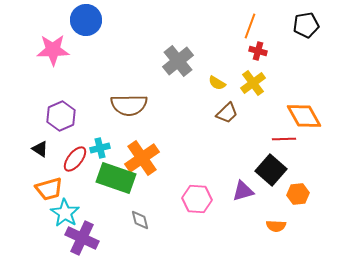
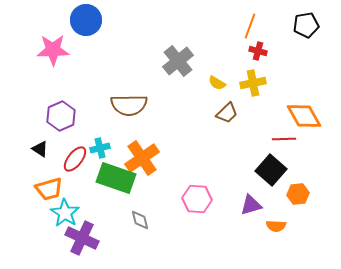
yellow cross: rotated 25 degrees clockwise
purple triangle: moved 8 px right, 14 px down
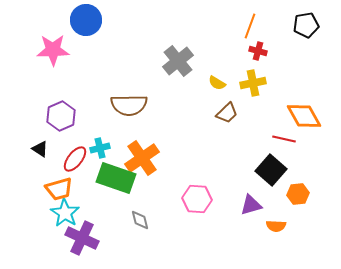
red line: rotated 15 degrees clockwise
orange trapezoid: moved 10 px right
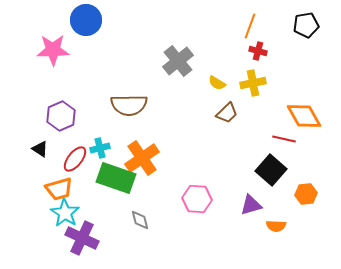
orange hexagon: moved 8 px right
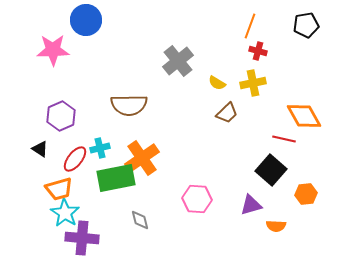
green rectangle: rotated 30 degrees counterclockwise
purple cross: rotated 20 degrees counterclockwise
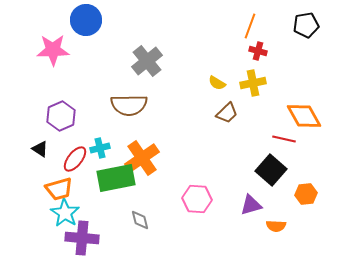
gray cross: moved 31 px left
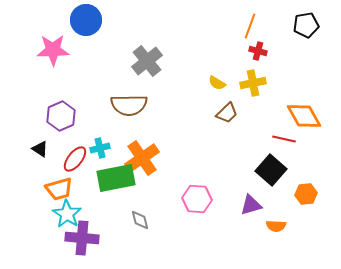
cyan star: moved 2 px right, 1 px down
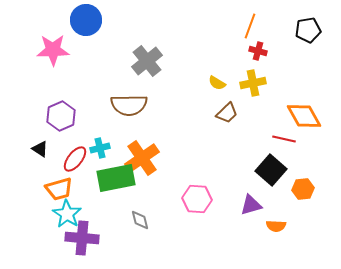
black pentagon: moved 2 px right, 5 px down
orange hexagon: moved 3 px left, 5 px up
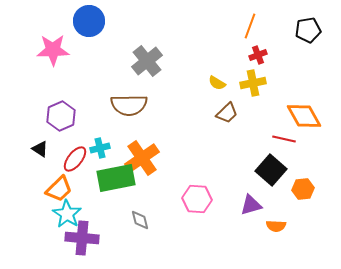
blue circle: moved 3 px right, 1 px down
red cross: moved 4 px down; rotated 36 degrees counterclockwise
orange trapezoid: rotated 28 degrees counterclockwise
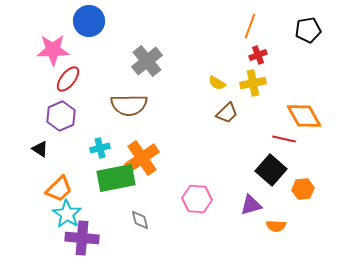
red ellipse: moved 7 px left, 80 px up
